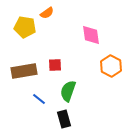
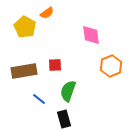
yellow pentagon: rotated 20 degrees clockwise
orange hexagon: rotated 10 degrees clockwise
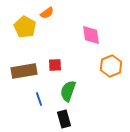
blue line: rotated 32 degrees clockwise
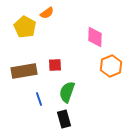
pink diamond: moved 4 px right, 2 px down; rotated 10 degrees clockwise
green semicircle: moved 1 px left, 1 px down
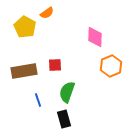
blue line: moved 1 px left, 1 px down
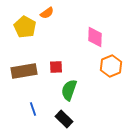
red square: moved 1 px right, 2 px down
green semicircle: moved 2 px right, 2 px up
blue line: moved 5 px left, 9 px down
black rectangle: rotated 30 degrees counterclockwise
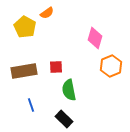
pink diamond: moved 1 px down; rotated 15 degrees clockwise
green semicircle: rotated 30 degrees counterclockwise
blue line: moved 2 px left, 4 px up
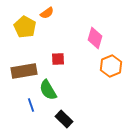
red square: moved 2 px right, 8 px up
green semicircle: moved 21 px left; rotated 20 degrees counterclockwise
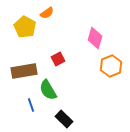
red square: rotated 24 degrees counterclockwise
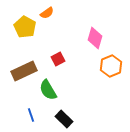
brown rectangle: rotated 15 degrees counterclockwise
blue line: moved 10 px down
